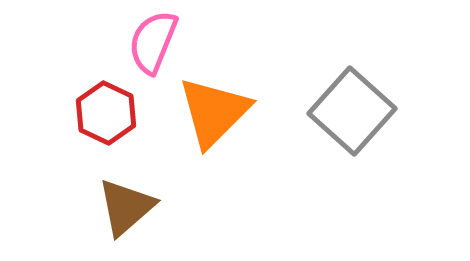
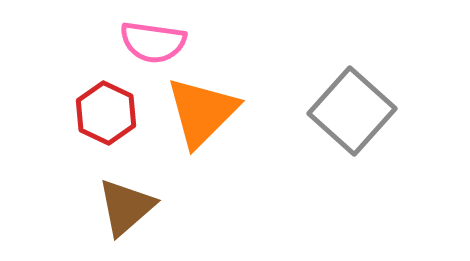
pink semicircle: rotated 104 degrees counterclockwise
orange triangle: moved 12 px left
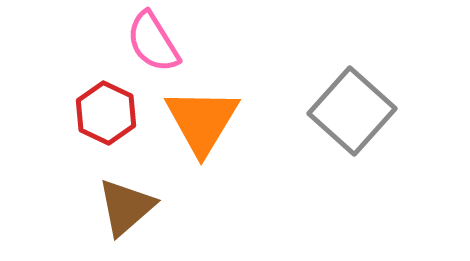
pink semicircle: rotated 50 degrees clockwise
orange triangle: moved 9 px down; rotated 14 degrees counterclockwise
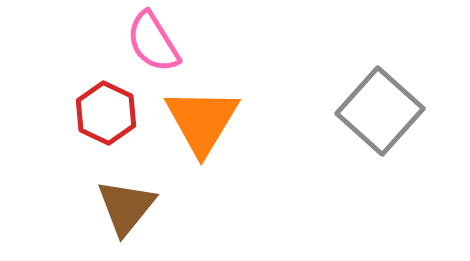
gray square: moved 28 px right
brown triangle: rotated 10 degrees counterclockwise
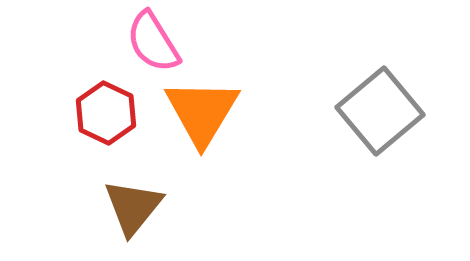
gray square: rotated 8 degrees clockwise
orange triangle: moved 9 px up
brown triangle: moved 7 px right
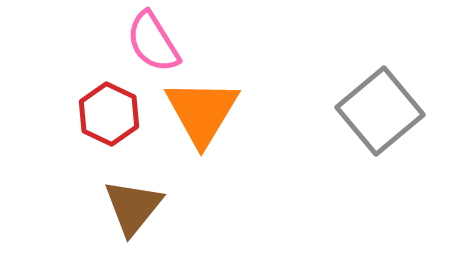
red hexagon: moved 3 px right, 1 px down
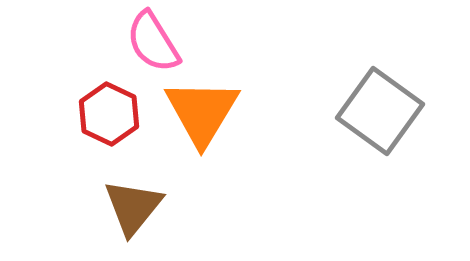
gray square: rotated 14 degrees counterclockwise
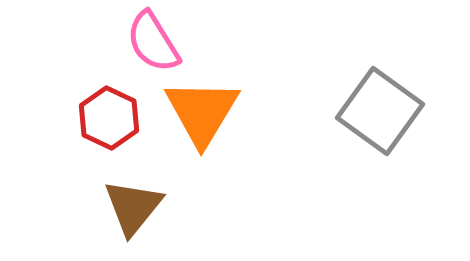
red hexagon: moved 4 px down
